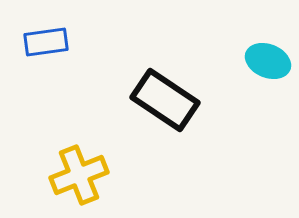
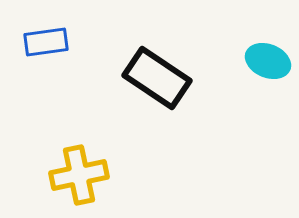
black rectangle: moved 8 px left, 22 px up
yellow cross: rotated 10 degrees clockwise
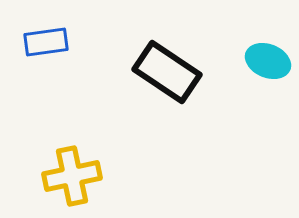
black rectangle: moved 10 px right, 6 px up
yellow cross: moved 7 px left, 1 px down
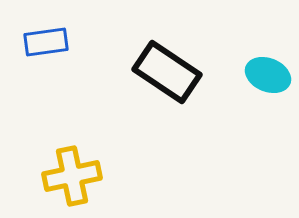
cyan ellipse: moved 14 px down
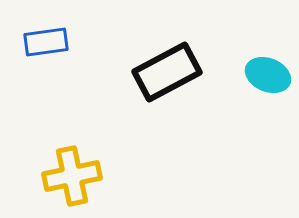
black rectangle: rotated 62 degrees counterclockwise
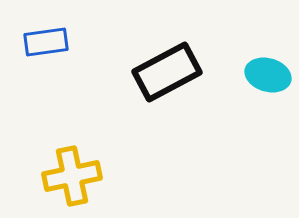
cyan ellipse: rotated 6 degrees counterclockwise
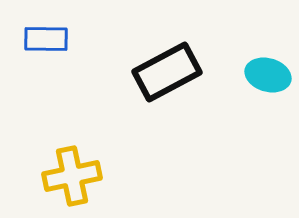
blue rectangle: moved 3 px up; rotated 9 degrees clockwise
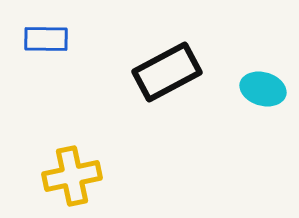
cyan ellipse: moved 5 px left, 14 px down
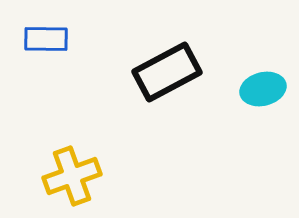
cyan ellipse: rotated 30 degrees counterclockwise
yellow cross: rotated 8 degrees counterclockwise
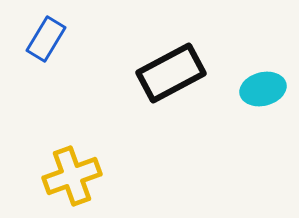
blue rectangle: rotated 60 degrees counterclockwise
black rectangle: moved 4 px right, 1 px down
